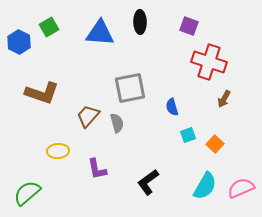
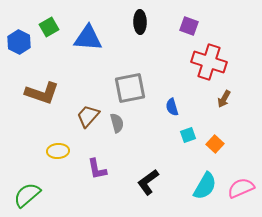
blue triangle: moved 12 px left, 5 px down
green semicircle: moved 2 px down
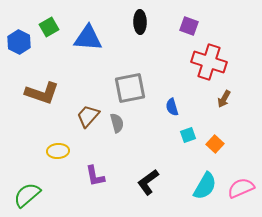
purple L-shape: moved 2 px left, 7 px down
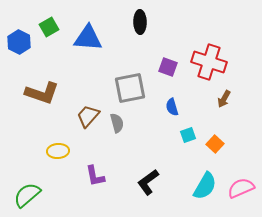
purple square: moved 21 px left, 41 px down
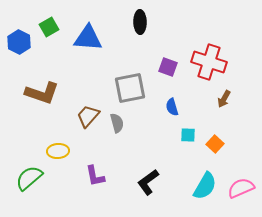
cyan square: rotated 21 degrees clockwise
green semicircle: moved 2 px right, 17 px up
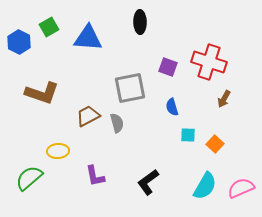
brown trapezoid: rotated 20 degrees clockwise
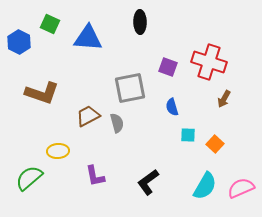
green square: moved 1 px right, 3 px up; rotated 36 degrees counterclockwise
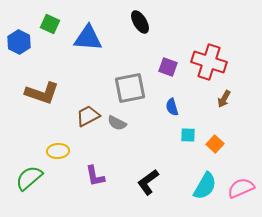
black ellipse: rotated 30 degrees counterclockwise
gray semicircle: rotated 132 degrees clockwise
